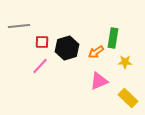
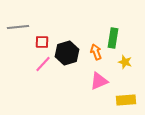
gray line: moved 1 px left, 1 px down
black hexagon: moved 5 px down
orange arrow: rotated 105 degrees clockwise
yellow star: rotated 16 degrees clockwise
pink line: moved 3 px right, 2 px up
yellow rectangle: moved 2 px left, 2 px down; rotated 48 degrees counterclockwise
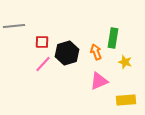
gray line: moved 4 px left, 1 px up
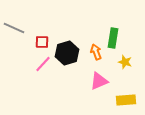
gray line: moved 2 px down; rotated 30 degrees clockwise
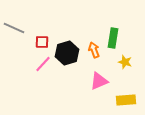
orange arrow: moved 2 px left, 2 px up
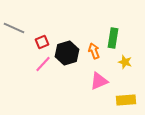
red square: rotated 24 degrees counterclockwise
orange arrow: moved 1 px down
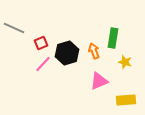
red square: moved 1 px left, 1 px down
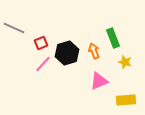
green rectangle: rotated 30 degrees counterclockwise
